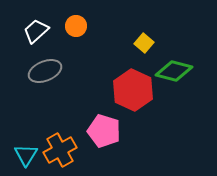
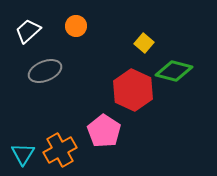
white trapezoid: moved 8 px left
pink pentagon: rotated 16 degrees clockwise
cyan triangle: moved 3 px left, 1 px up
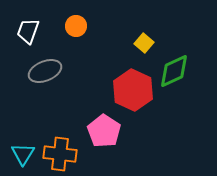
white trapezoid: rotated 28 degrees counterclockwise
green diamond: rotated 39 degrees counterclockwise
orange cross: moved 4 px down; rotated 36 degrees clockwise
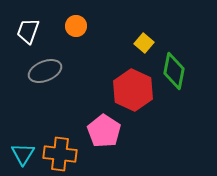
green diamond: rotated 54 degrees counterclockwise
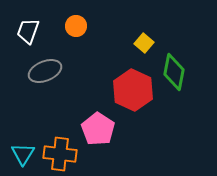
green diamond: moved 1 px down
pink pentagon: moved 6 px left, 2 px up
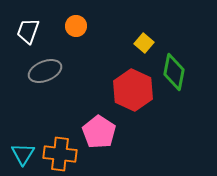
pink pentagon: moved 1 px right, 3 px down
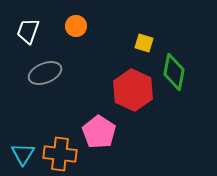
yellow square: rotated 24 degrees counterclockwise
gray ellipse: moved 2 px down
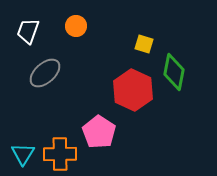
yellow square: moved 1 px down
gray ellipse: rotated 20 degrees counterclockwise
orange cross: rotated 8 degrees counterclockwise
